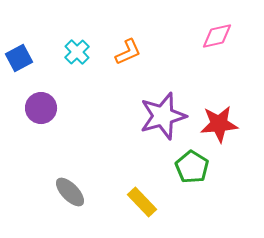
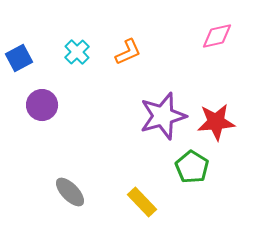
purple circle: moved 1 px right, 3 px up
red star: moved 3 px left, 2 px up
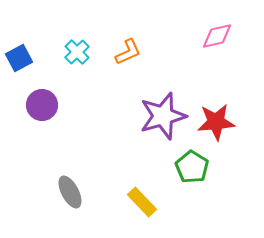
gray ellipse: rotated 16 degrees clockwise
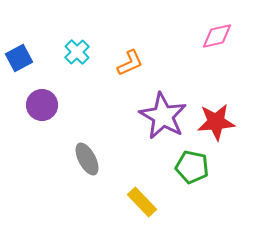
orange L-shape: moved 2 px right, 11 px down
purple star: rotated 27 degrees counterclockwise
green pentagon: rotated 20 degrees counterclockwise
gray ellipse: moved 17 px right, 33 px up
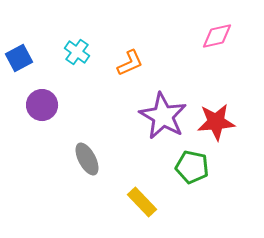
cyan cross: rotated 10 degrees counterclockwise
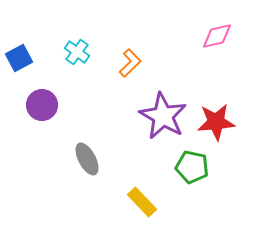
orange L-shape: rotated 20 degrees counterclockwise
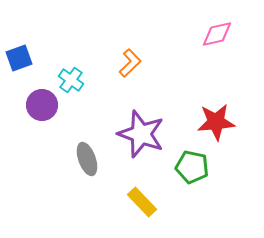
pink diamond: moved 2 px up
cyan cross: moved 6 px left, 28 px down
blue square: rotated 8 degrees clockwise
purple star: moved 22 px left, 18 px down; rotated 9 degrees counterclockwise
gray ellipse: rotated 8 degrees clockwise
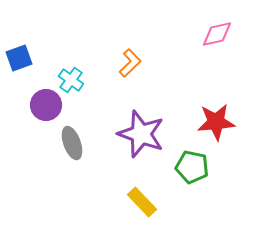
purple circle: moved 4 px right
gray ellipse: moved 15 px left, 16 px up
